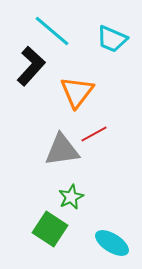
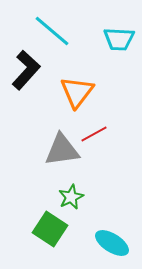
cyan trapezoid: moved 7 px right; rotated 20 degrees counterclockwise
black L-shape: moved 5 px left, 4 px down
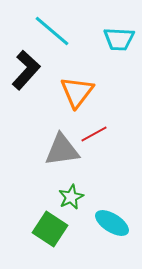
cyan ellipse: moved 20 px up
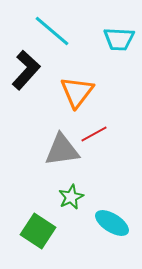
green square: moved 12 px left, 2 px down
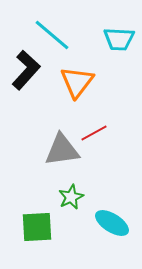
cyan line: moved 4 px down
orange triangle: moved 10 px up
red line: moved 1 px up
green square: moved 1 px left, 4 px up; rotated 36 degrees counterclockwise
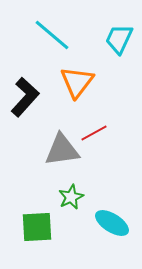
cyan trapezoid: rotated 112 degrees clockwise
black L-shape: moved 1 px left, 27 px down
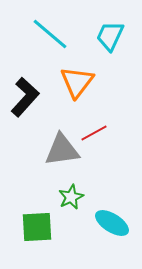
cyan line: moved 2 px left, 1 px up
cyan trapezoid: moved 9 px left, 3 px up
